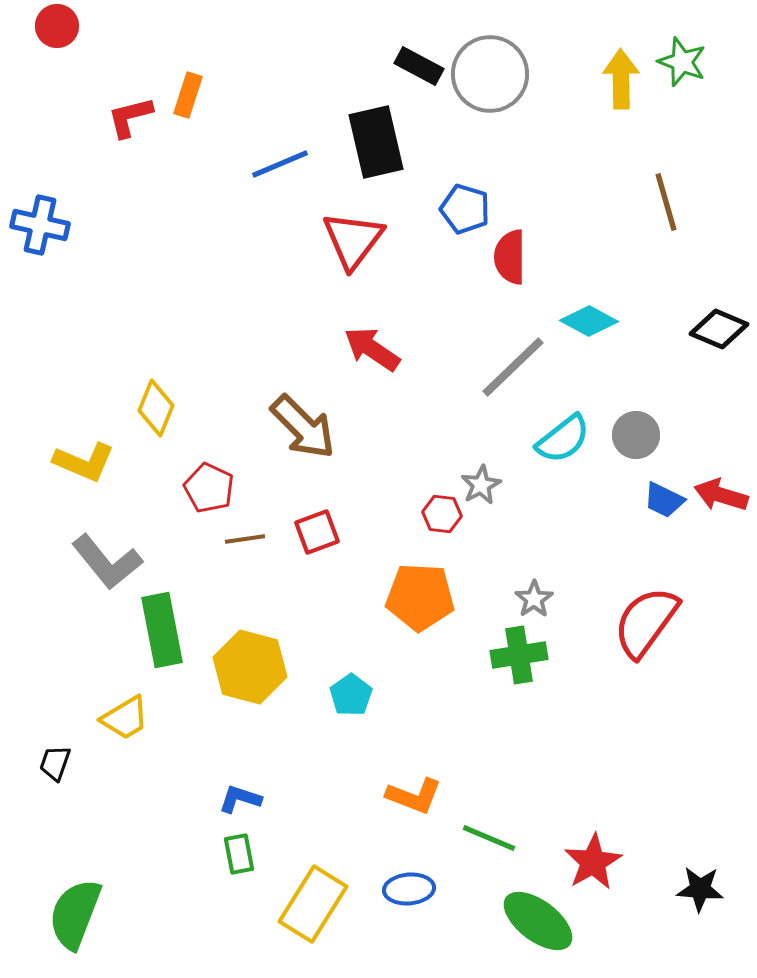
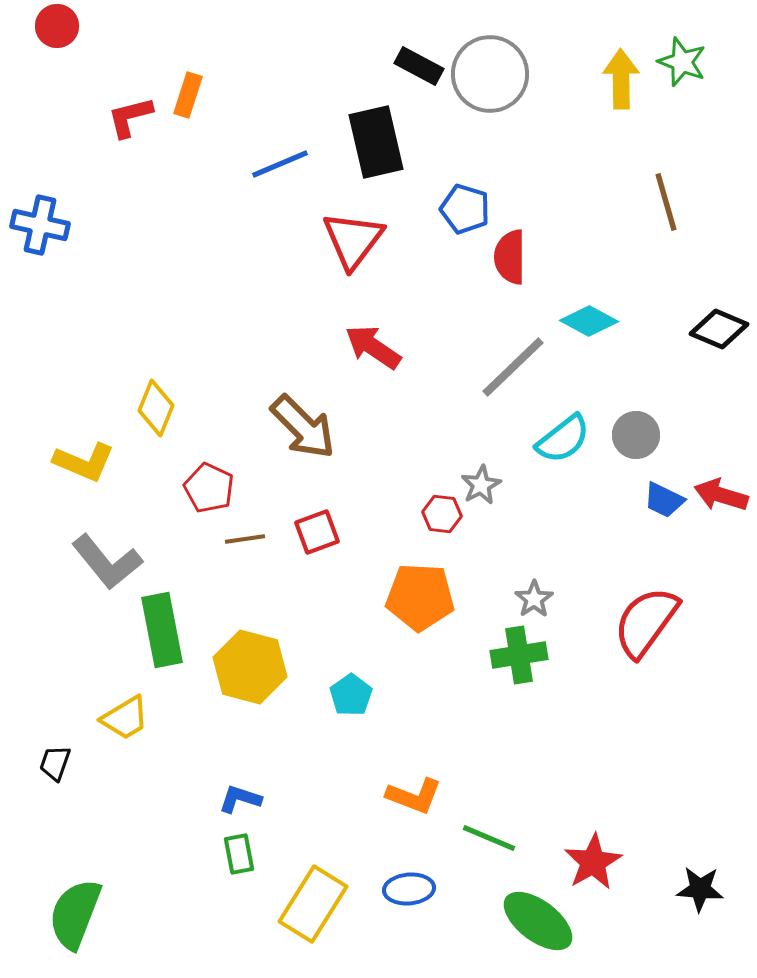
red arrow at (372, 349): moved 1 px right, 2 px up
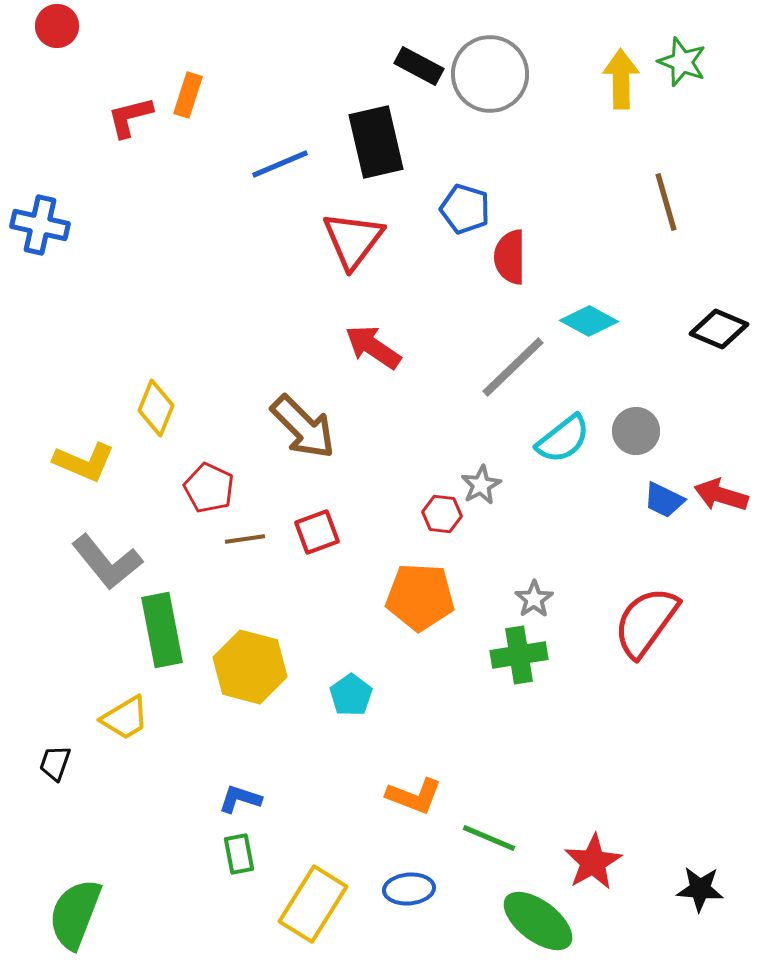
gray circle at (636, 435): moved 4 px up
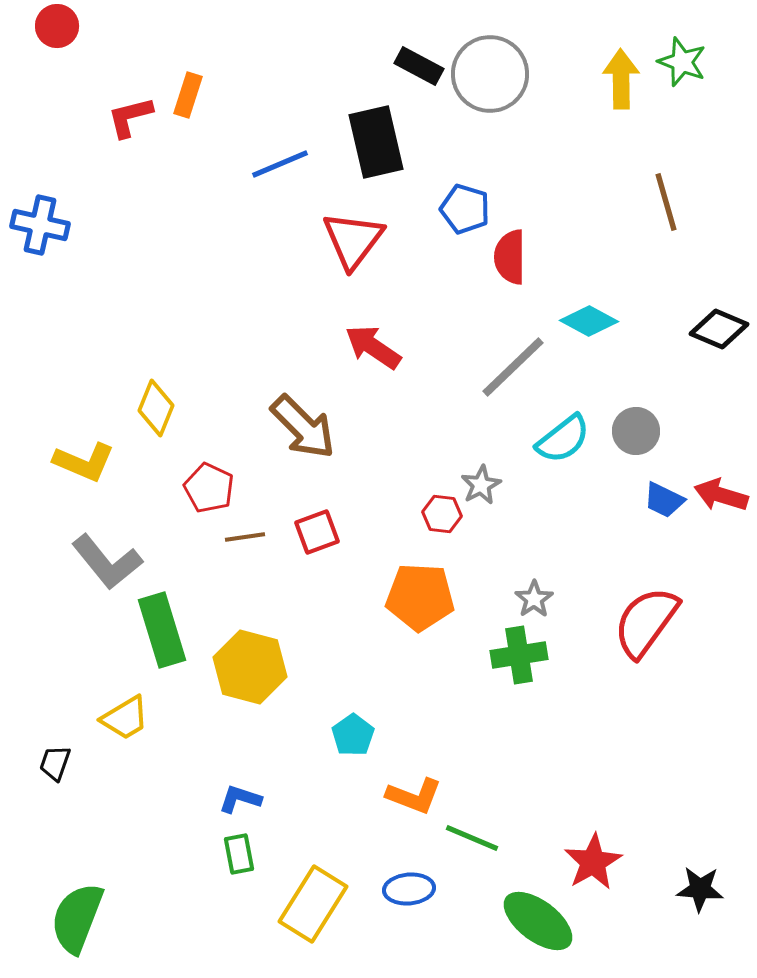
brown line at (245, 539): moved 2 px up
green rectangle at (162, 630): rotated 6 degrees counterclockwise
cyan pentagon at (351, 695): moved 2 px right, 40 px down
green line at (489, 838): moved 17 px left
green semicircle at (75, 914): moved 2 px right, 4 px down
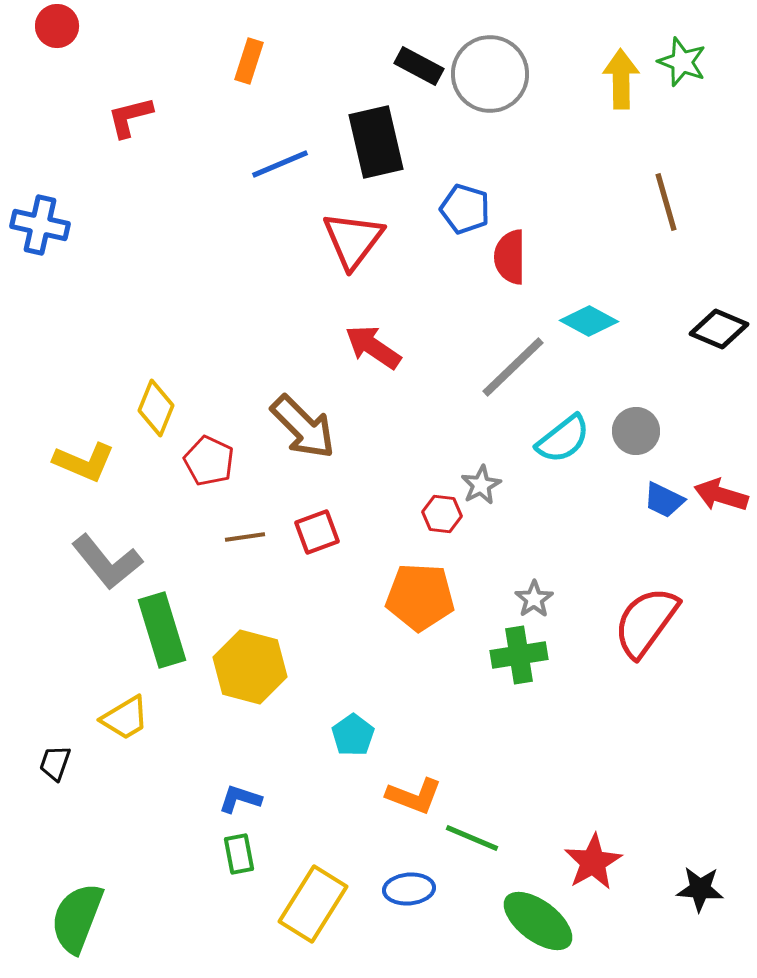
orange rectangle at (188, 95): moved 61 px right, 34 px up
red pentagon at (209, 488): moved 27 px up
